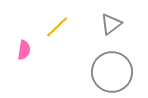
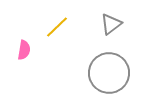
gray circle: moved 3 px left, 1 px down
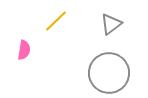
yellow line: moved 1 px left, 6 px up
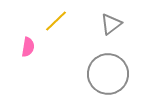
pink semicircle: moved 4 px right, 3 px up
gray circle: moved 1 px left, 1 px down
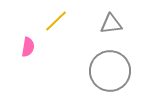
gray triangle: rotated 30 degrees clockwise
gray circle: moved 2 px right, 3 px up
